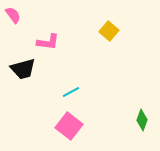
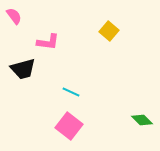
pink semicircle: moved 1 px right, 1 px down
cyan line: rotated 54 degrees clockwise
green diamond: rotated 65 degrees counterclockwise
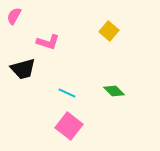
pink semicircle: rotated 114 degrees counterclockwise
pink L-shape: rotated 10 degrees clockwise
cyan line: moved 4 px left, 1 px down
green diamond: moved 28 px left, 29 px up
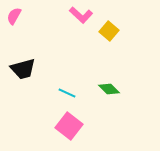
pink L-shape: moved 33 px right, 27 px up; rotated 25 degrees clockwise
green diamond: moved 5 px left, 2 px up
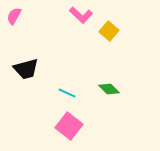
black trapezoid: moved 3 px right
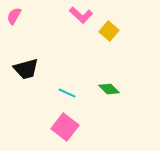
pink square: moved 4 px left, 1 px down
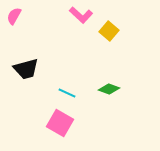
green diamond: rotated 25 degrees counterclockwise
pink square: moved 5 px left, 4 px up; rotated 8 degrees counterclockwise
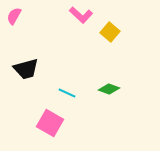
yellow square: moved 1 px right, 1 px down
pink square: moved 10 px left
